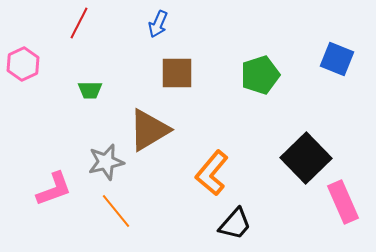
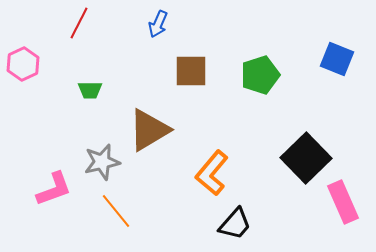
brown square: moved 14 px right, 2 px up
gray star: moved 4 px left
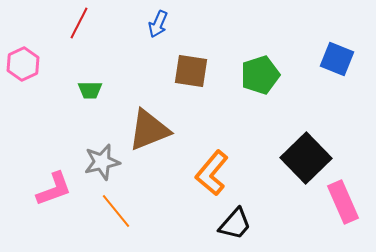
brown square: rotated 9 degrees clockwise
brown triangle: rotated 9 degrees clockwise
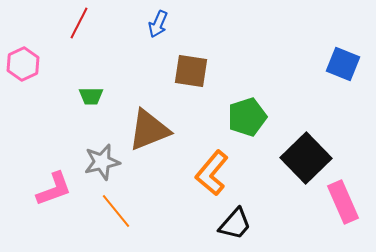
blue square: moved 6 px right, 5 px down
green pentagon: moved 13 px left, 42 px down
green trapezoid: moved 1 px right, 6 px down
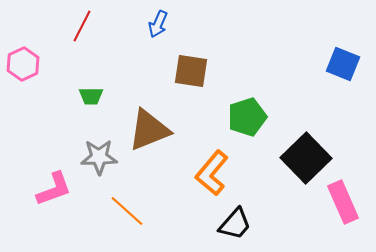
red line: moved 3 px right, 3 px down
gray star: moved 3 px left, 5 px up; rotated 12 degrees clockwise
orange line: moved 11 px right; rotated 9 degrees counterclockwise
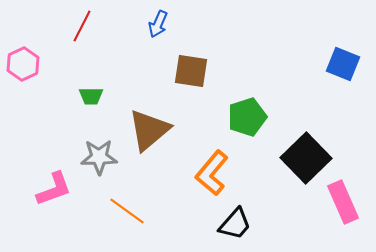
brown triangle: rotated 18 degrees counterclockwise
orange line: rotated 6 degrees counterclockwise
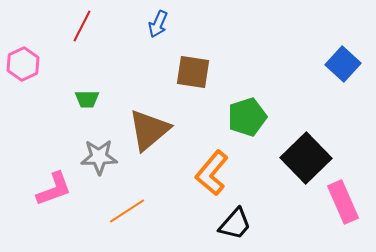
blue square: rotated 20 degrees clockwise
brown square: moved 2 px right, 1 px down
green trapezoid: moved 4 px left, 3 px down
orange line: rotated 69 degrees counterclockwise
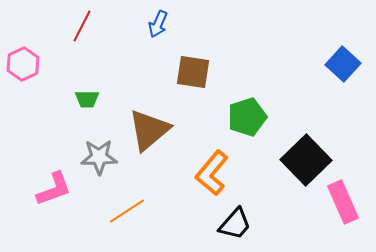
black square: moved 2 px down
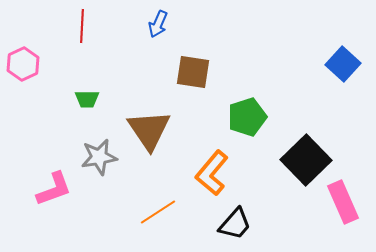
red line: rotated 24 degrees counterclockwise
brown triangle: rotated 24 degrees counterclockwise
gray star: rotated 9 degrees counterclockwise
orange line: moved 31 px right, 1 px down
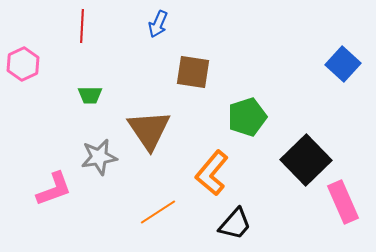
green trapezoid: moved 3 px right, 4 px up
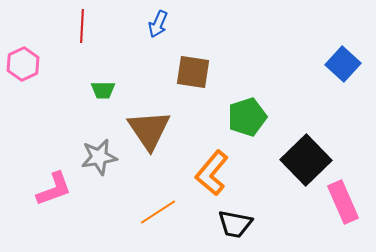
green trapezoid: moved 13 px right, 5 px up
black trapezoid: rotated 60 degrees clockwise
